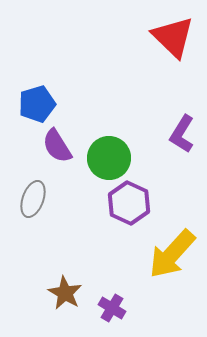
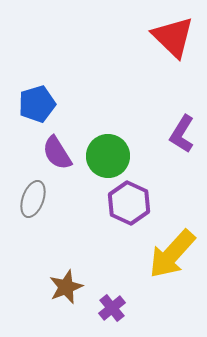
purple semicircle: moved 7 px down
green circle: moved 1 px left, 2 px up
brown star: moved 1 px right, 6 px up; rotated 20 degrees clockwise
purple cross: rotated 20 degrees clockwise
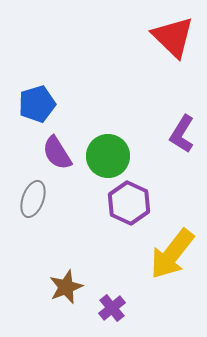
yellow arrow: rotated 4 degrees counterclockwise
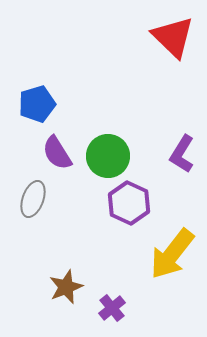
purple L-shape: moved 20 px down
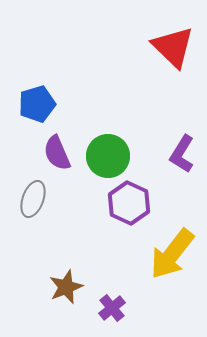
red triangle: moved 10 px down
purple semicircle: rotated 9 degrees clockwise
